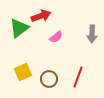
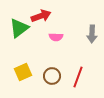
pink semicircle: rotated 40 degrees clockwise
brown circle: moved 3 px right, 3 px up
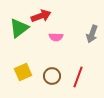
gray arrow: rotated 18 degrees clockwise
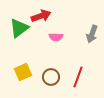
brown circle: moved 1 px left, 1 px down
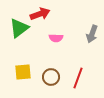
red arrow: moved 1 px left, 2 px up
pink semicircle: moved 1 px down
yellow square: rotated 18 degrees clockwise
red line: moved 1 px down
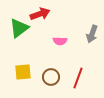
pink semicircle: moved 4 px right, 3 px down
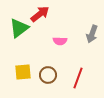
red arrow: rotated 18 degrees counterclockwise
brown circle: moved 3 px left, 2 px up
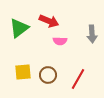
red arrow: moved 9 px right, 7 px down; rotated 60 degrees clockwise
gray arrow: rotated 24 degrees counterclockwise
red line: moved 1 px down; rotated 10 degrees clockwise
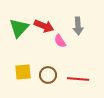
red arrow: moved 5 px left, 5 px down
green triangle: rotated 10 degrees counterclockwise
gray arrow: moved 14 px left, 8 px up
pink semicircle: rotated 56 degrees clockwise
red line: rotated 65 degrees clockwise
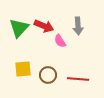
yellow square: moved 3 px up
